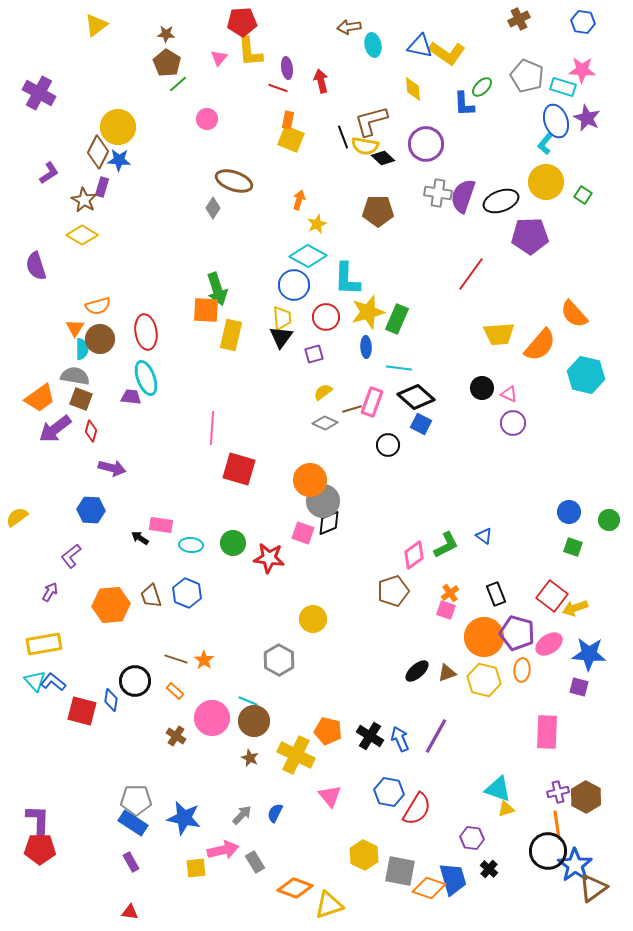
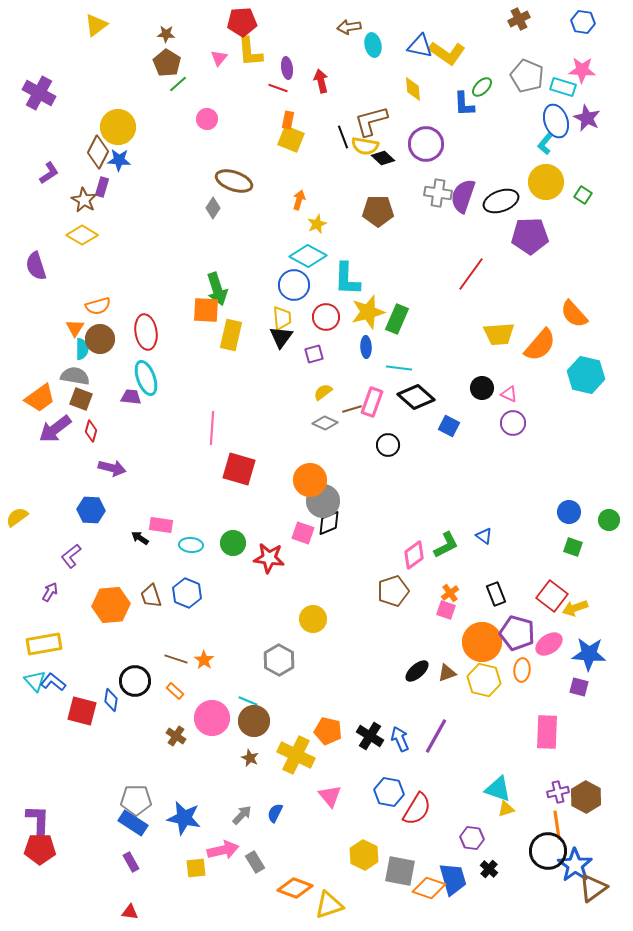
blue square at (421, 424): moved 28 px right, 2 px down
orange circle at (484, 637): moved 2 px left, 5 px down
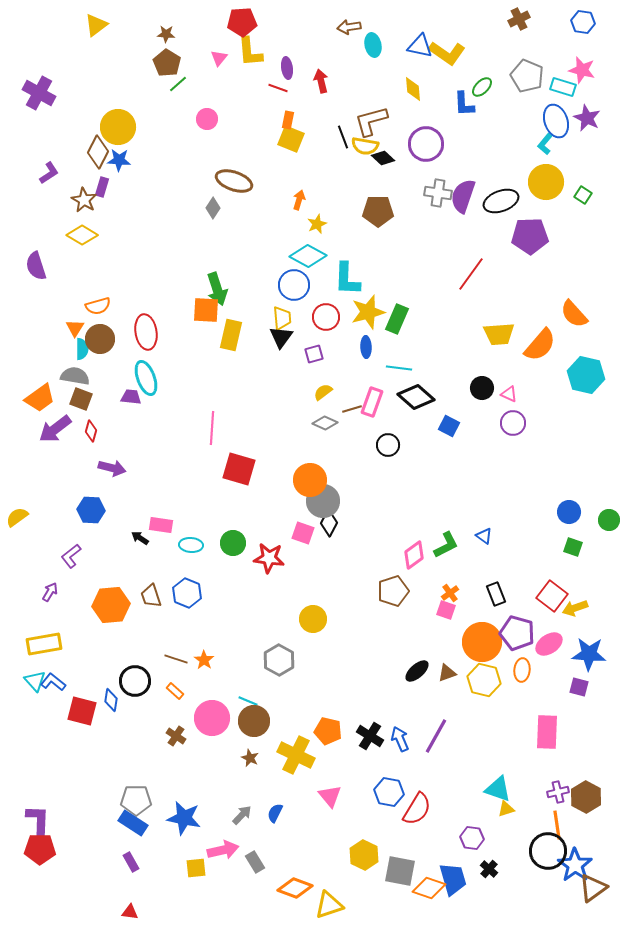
pink star at (582, 70): rotated 12 degrees clockwise
black diamond at (329, 523): rotated 40 degrees counterclockwise
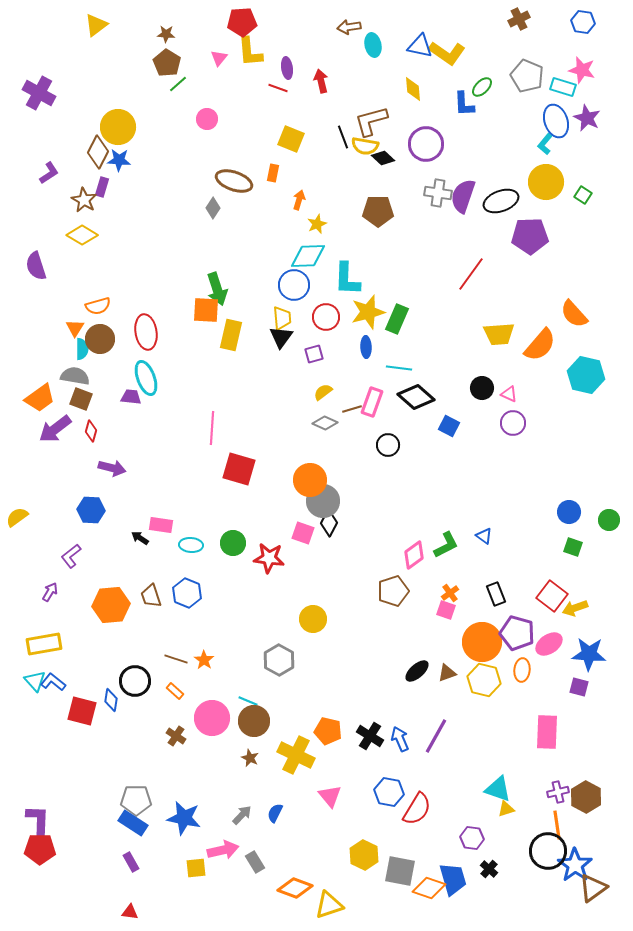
orange rectangle at (288, 120): moved 15 px left, 53 px down
cyan diamond at (308, 256): rotated 30 degrees counterclockwise
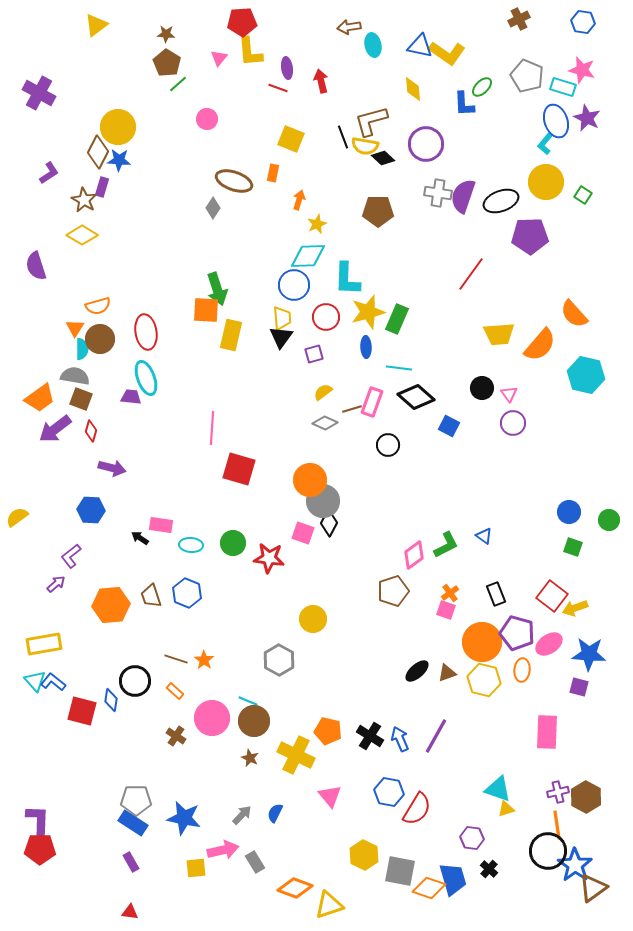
pink triangle at (509, 394): rotated 30 degrees clockwise
purple arrow at (50, 592): moved 6 px right, 8 px up; rotated 18 degrees clockwise
